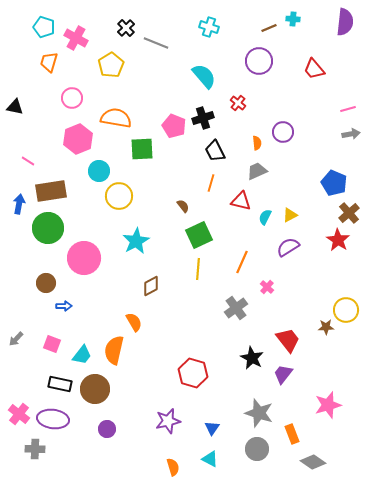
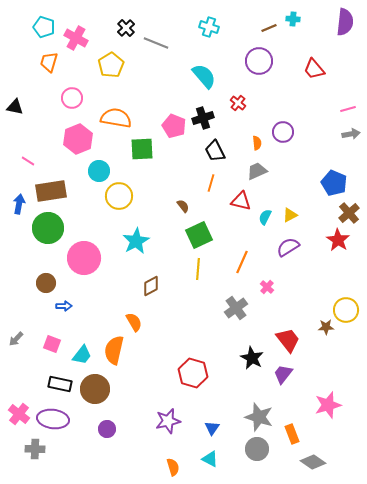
gray star at (259, 413): moved 4 px down
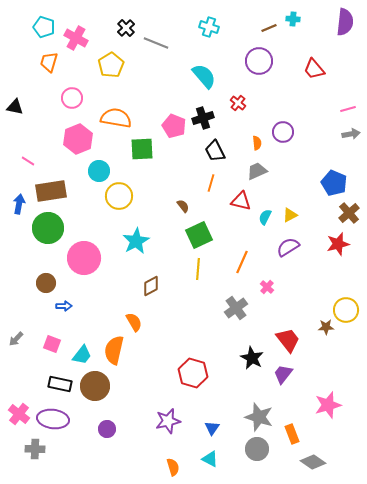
red star at (338, 240): moved 4 px down; rotated 25 degrees clockwise
brown circle at (95, 389): moved 3 px up
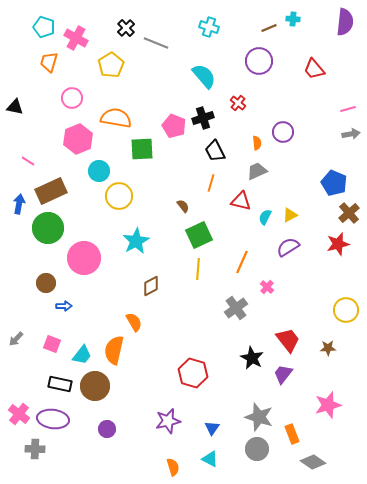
brown rectangle at (51, 191): rotated 16 degrees counterclockwise
brown star at (326, 327): moved 2 px right, 21 px down
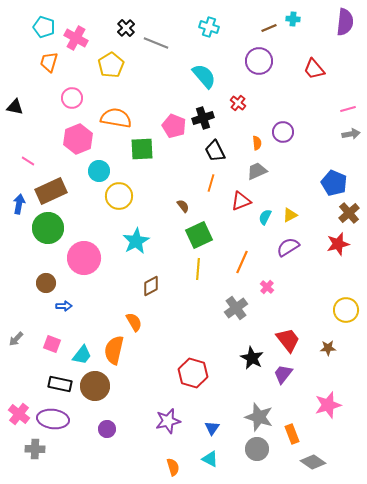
red triangle at (241, 201): rotated 35 degrees counterclockwise
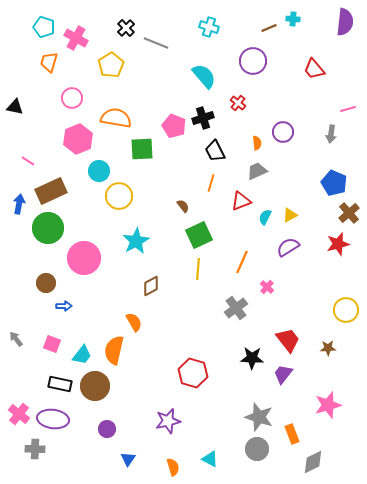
purple circle at (259, 61): moved 6 px left
gray arrow at (351, 134): moved 20 px left; rotated 108 degrees clockwise
gray arrow at (16, 339): rotated 98 degrees clockwise
black star at (252, 358): rotated 25 degrees counterclockwise
blue triangle at (212, 428): moved 84 px left, 31 px down
gray diamond at (313, 462): rotated 60 degrees counterclockwise
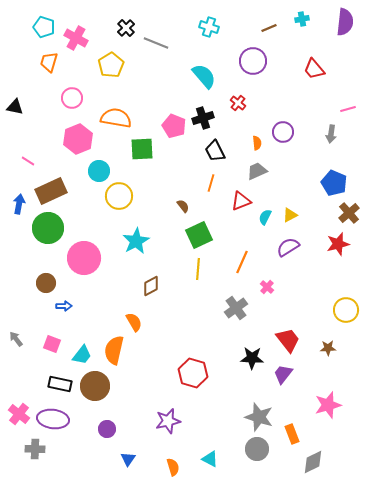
cyan cross at (293, 19): moved 9 px right; rotated 16 degrees counterclockwise
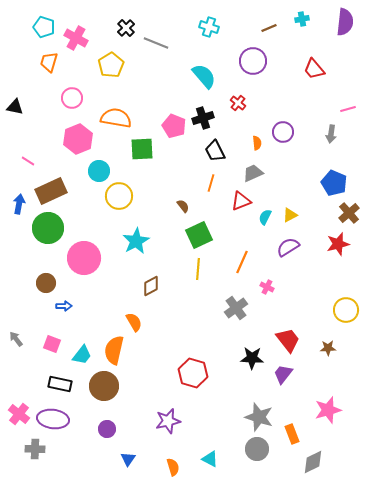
gray trapezoid at (257, 171): moved 4 px left, 2 px down
pink cross at (267, 287): rotated 16 degrees counterclockwise
brown circle at (95, 386): moved 9 px right
pink star at (328, 405): moved 5 px down
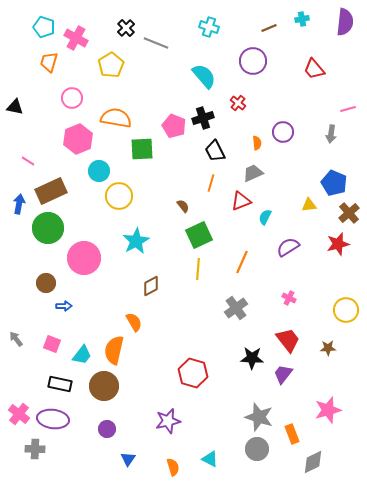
yellow triangle at (290, 215): moved 19 px right, 10 px up; rotated 21 degrees clockwise
pink cross at (267, 287): moved 22 px right, 11 px down
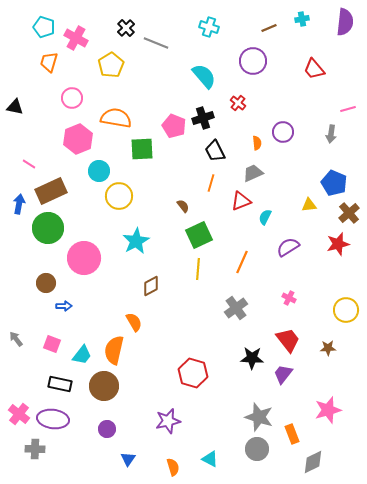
pink line at (28, 161): moved 1 px right, 3 px down
